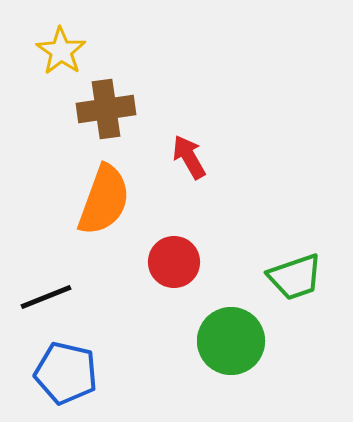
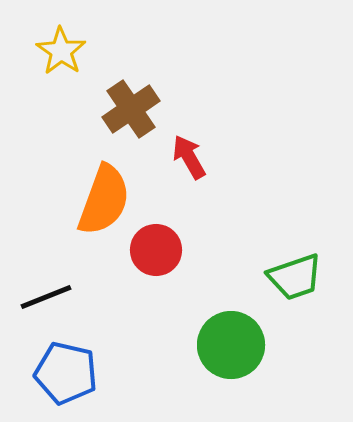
brown cross: moved 25 px right; rotated 26 degrees counterclockwise
red circle: moved 18 px left, 12 px up
green circle: moved 4 px down
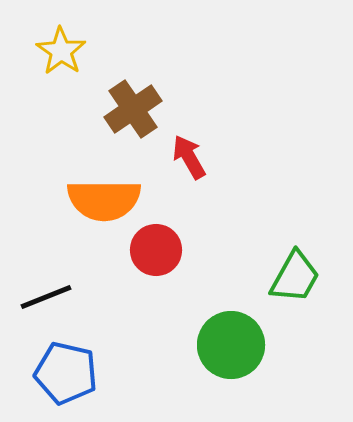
brown cross: moved 2 px right
orange semicircle: rotated 70 degrees clockwise
green trapezoid: rotated 42 degrees counterclockwise
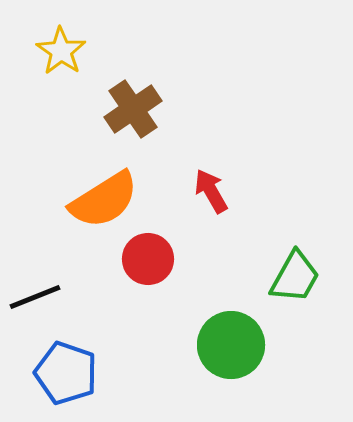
red arrow: moved 22 px right, 34 px down
orange semicircle: rotated 32 degrees counterclockwise
red circle: moved 8 px left, 9 px down
black line: moved 11 px left
blue pentagon: rotated 6 degrees clockwise
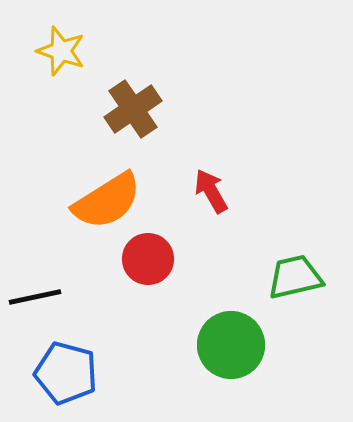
yellow star: rotated 15 degrees counterclockwise
orange semicircle: moved 3 px right, 1 px down
green trapezoid: rotated 132 degrees counterclockwise
black line: rotated 10 degrees clockwise
blue pentagon: rotated 4 degrees counterclockwise
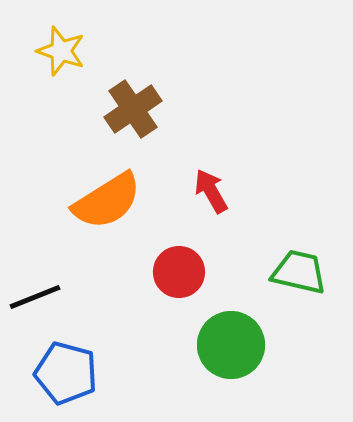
red circle: moved 31 px right, 13 px down
green trapezoid: moved 4 px right, 5 px up; rotated 26 degrees clockwise
black line: rotated 10 degrees counterclockwise
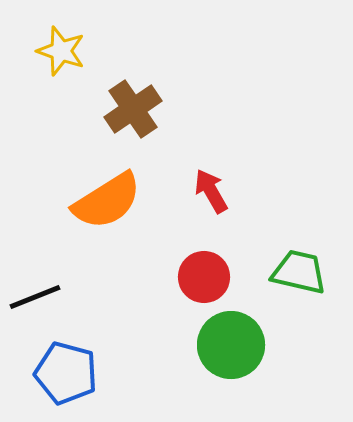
red circle: moved 25 px right, 5 px down
